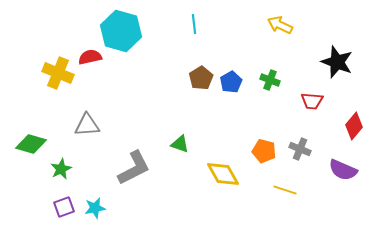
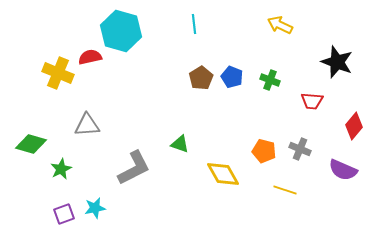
blue pentagon: moved 1 px right, 5 px up; rotated 20 degrees counterclockwise
purple square: moved 7 px down
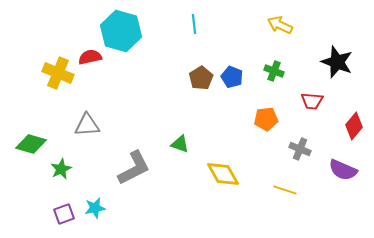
green cross: moved 4 px right, 9 px up
orange pentagon: moved 2 px right, 32 px up; rotated 20 degrees counterclockwise
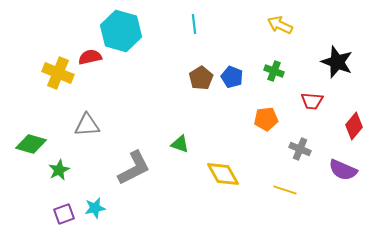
green star: moved 2 px left, 1 px down
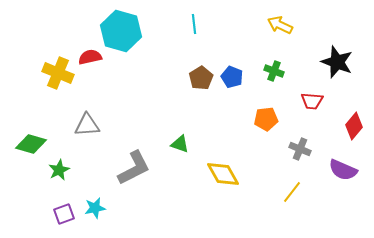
yellow line: moved 7 px right, 2 px down; rotated 70 degrees counterclockwise
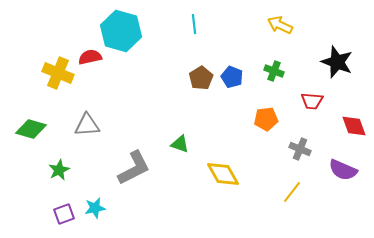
red diamond: rotated 60 degrees counterclockwise
green diamond: moved 15 px up
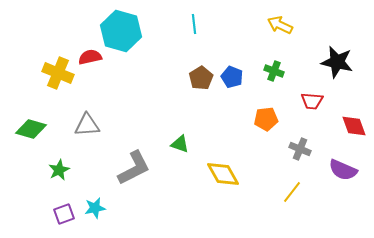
black star: rotated 8 degrees counterclockwise
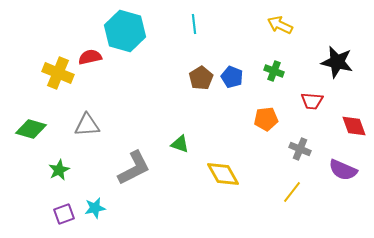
cyan hexagon: moved 4 px right
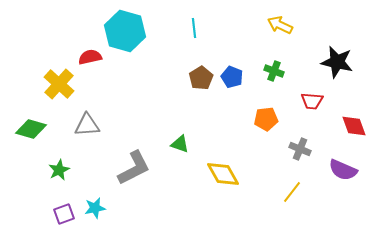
cyan line: moved 4 px down
yellow cross: moved 1 px right, 11 px down; rotated 20 degrees clockwise
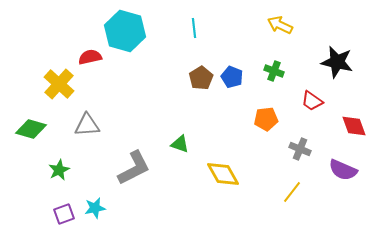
red trapezoid: rotated 30 degrees clockwise
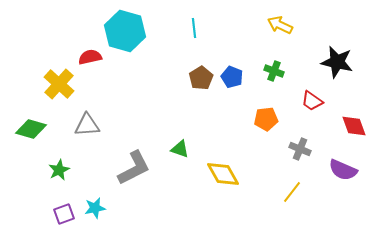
green triangle: moved 5 px down
